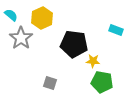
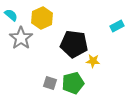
cyan rectangle: moved 1 px right, 4 px up; rotated 48 degrees counterclockwise
green pentagon: moved 29 px left, 1 px down; rotated 25 degrees counterclockwise
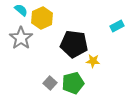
cyan semicircle: moved 10 px right, 5 px up
gray square: rotated 24 degrees clockwise
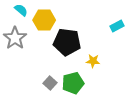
yellow hexagon: moved 2 px right, 2 px down; rotated 25 degrees clockwise
gray star: moved 6 px left
black pentagon: moved 7 px left, 2 px up
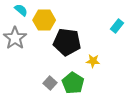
cyan rectangle: rotated 24 degrees counterclockwise
green pentagon: rotated 25 degrees counterclockwise
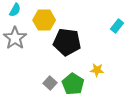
cyan semicircle: moved 6 px left; rotated 80 degrees clockwise
yellow star: moved 4 px right, 9 px down
green pentagon: moved 1 px down
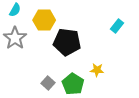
gray square: moved 2 px left
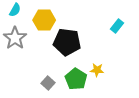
green pentagon: moved 3 px right, 5 px up
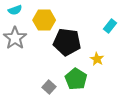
cyan semicircle: rotated 40 degrees clockwise
cyan rectangle: moved 7 px left
yellow star: moved 11 px up; rotated 24 degrees clockwise
gray square: moved 1 px right, 4 px down
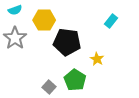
cyan rectangle: moved 1 px right, 5 px up
green pentagon: moved 1 px left, 1 px down
